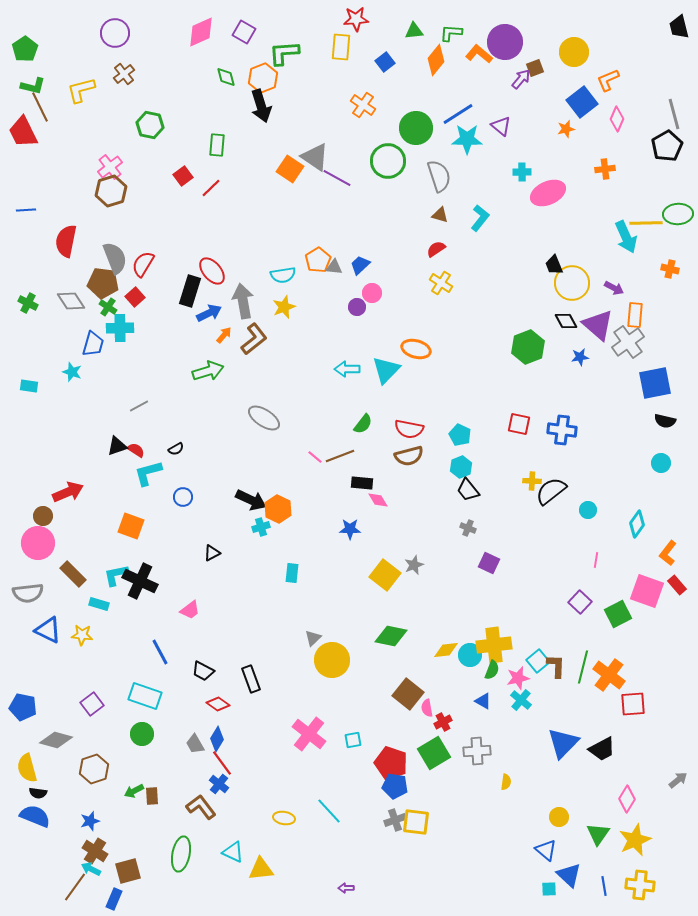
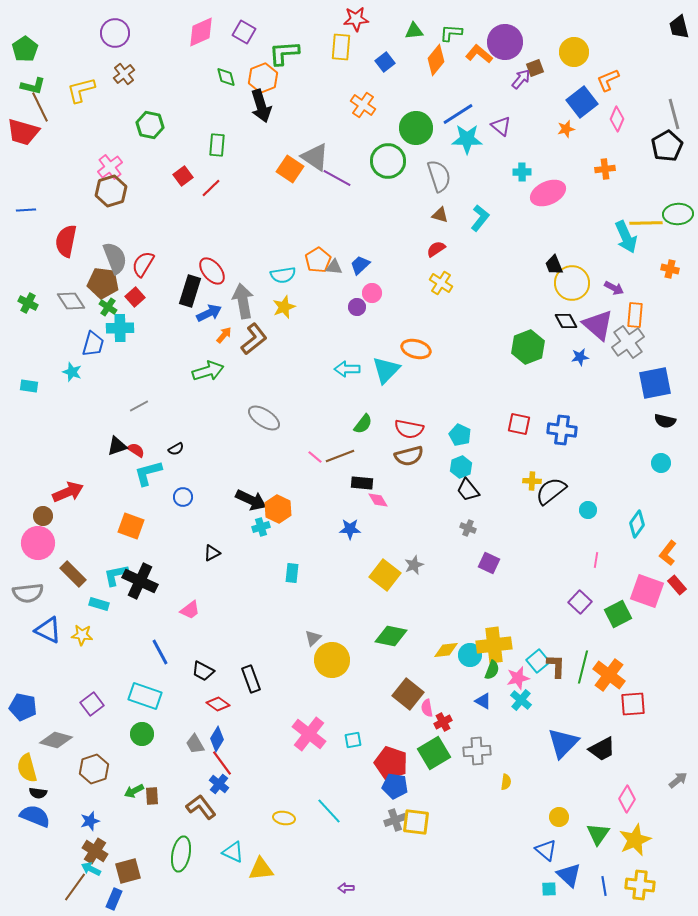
red trapezoid at (23, 132): rotated 48 degrees counterclockwise
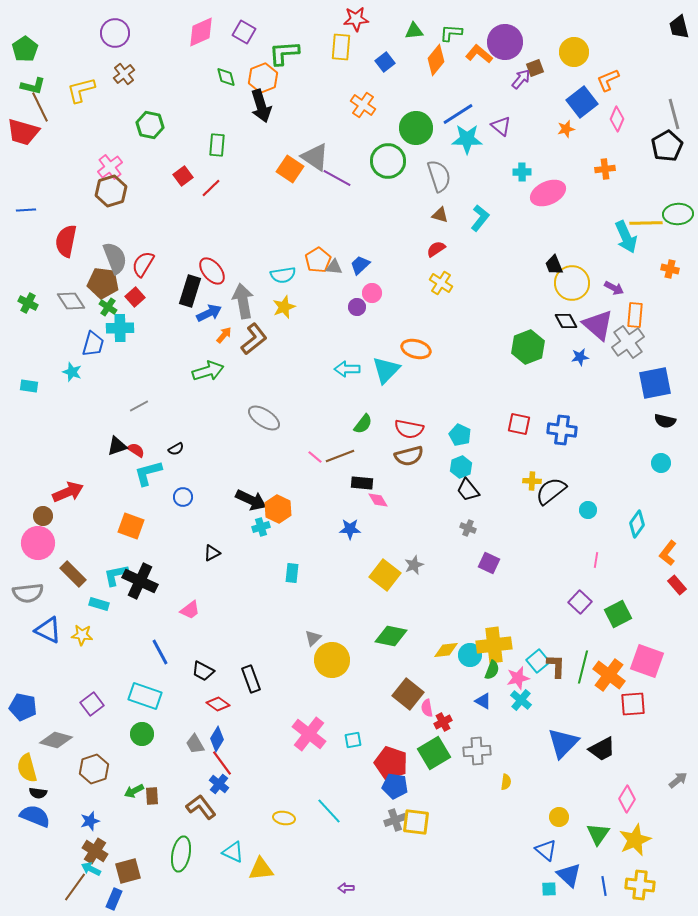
pink square at (647, 591): moved 70 px down
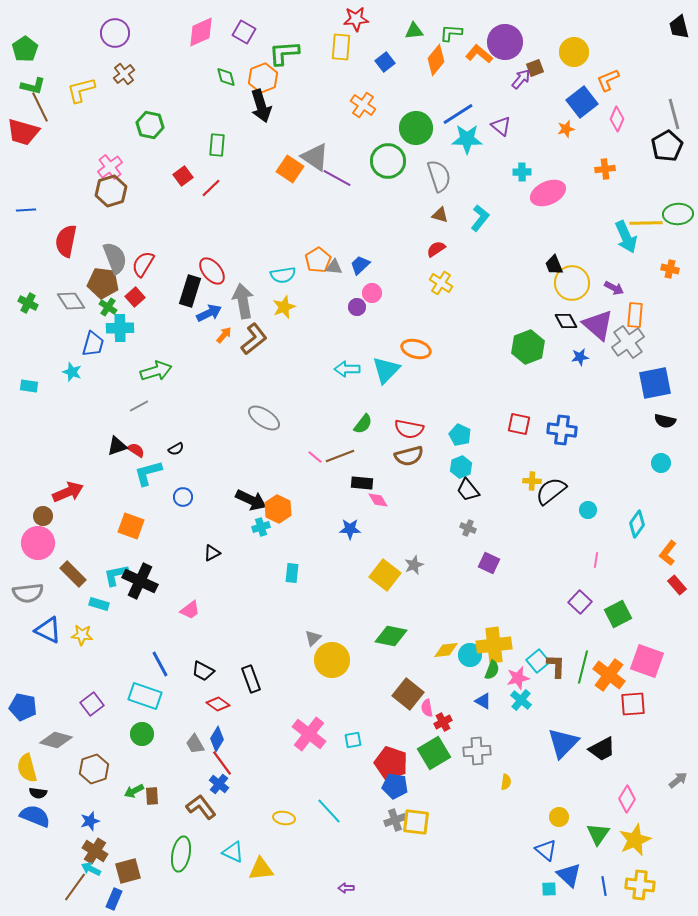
green arrow at (208, 371): moved 52 px left
blue line at (160, 652): moved 12 px down
